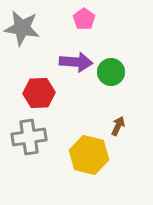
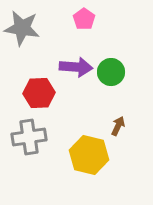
purple arrow: moved 5 px down
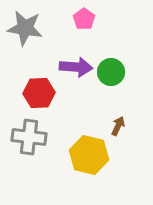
gray star: moved 3 px right
gray cross: rotated 16 degrees clockwise
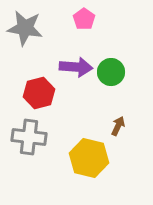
red hexagon: rotated 12 degrees counterclockwise
yellow hexagon: moved 3 px down
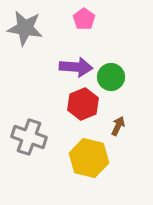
green circle: moved 5 px down
red hexagon: moved 44 px right, 11 px down; rotated 8 degrees counterclockwise
gray cross: rotated 12 degrees clockwise
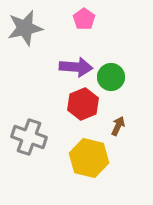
gray star: rotated 21 degrees counterclockwise
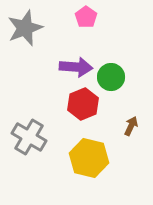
pink pentagon: moved 2 px right, 2 px up
gray star: rotated 9 degrees counterclockwise
brown arrow: moved 13 px right
gray cross: rotated 12 degrees clockwise
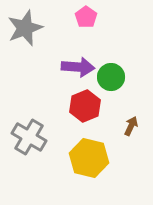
purple arrow: moved 2 px right
red hexagon: moved 2 px right, 2 px down
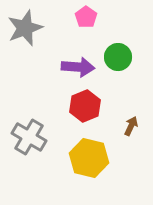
green circle: moved 7 px right, 20 px up
